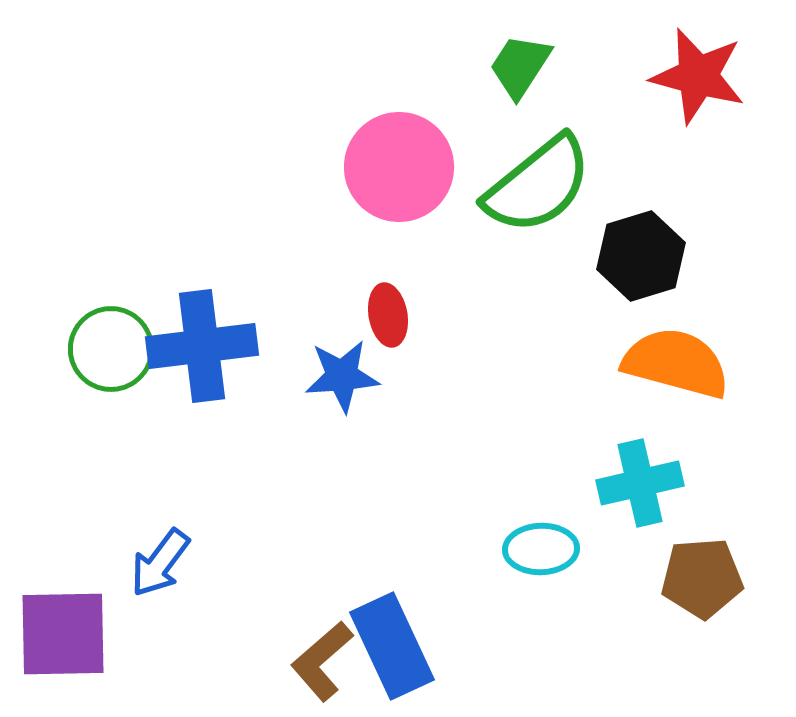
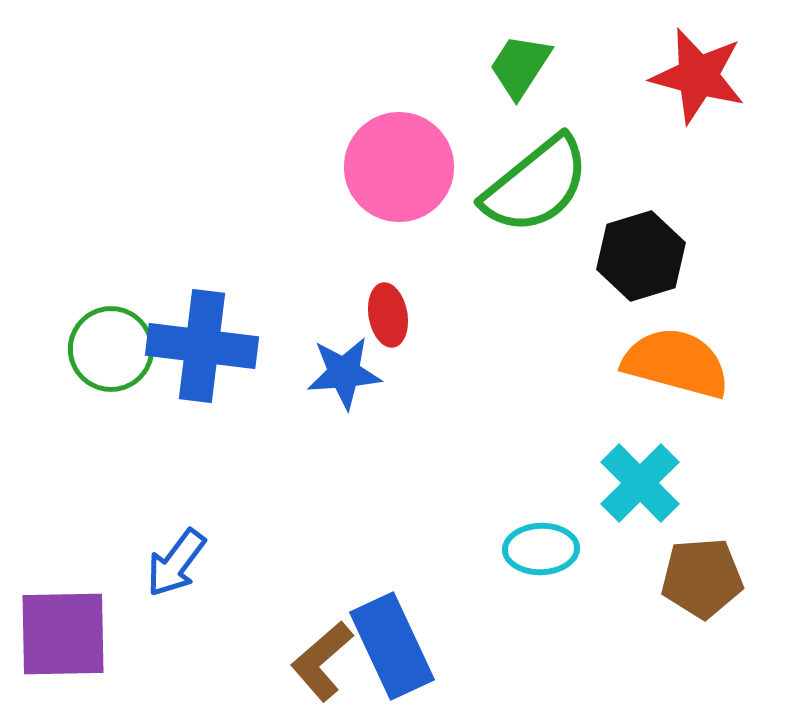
green semicircle: moved 2 px left
blue cross: rotated 14 degrees clockwise
blue star: moved 2 px right, 3 px up
cyan cross: rotated 32 degrees counterclockwise
blue arrow: moved 16 px right
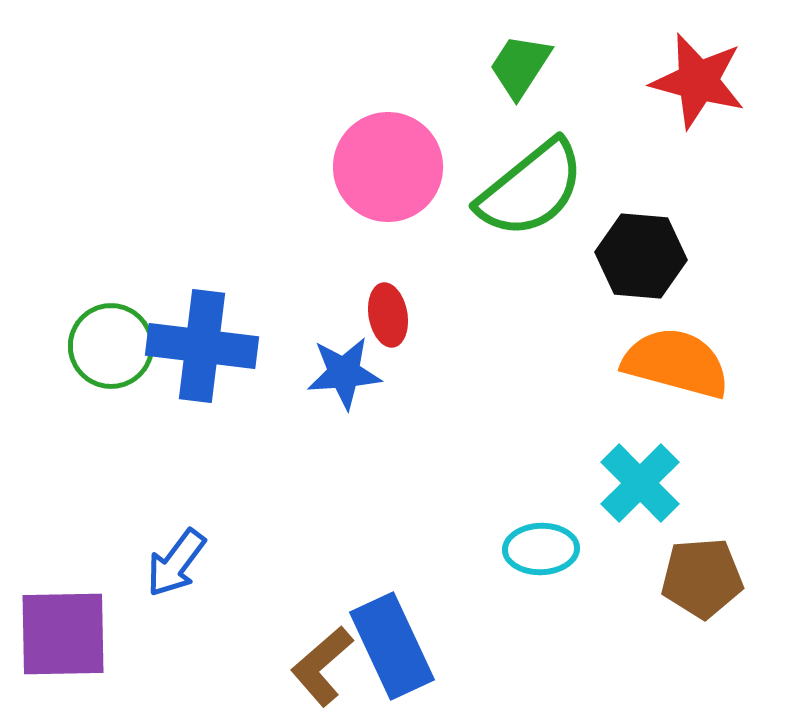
red star: moved 5 px down
pink circle: moved 11 px left
green semicircle: moved 5 px left, 4 px down
black hexagon: rotated 22 degrees clockwise
green circle: moved 3 px up
brown L-shape: moved 5 px down
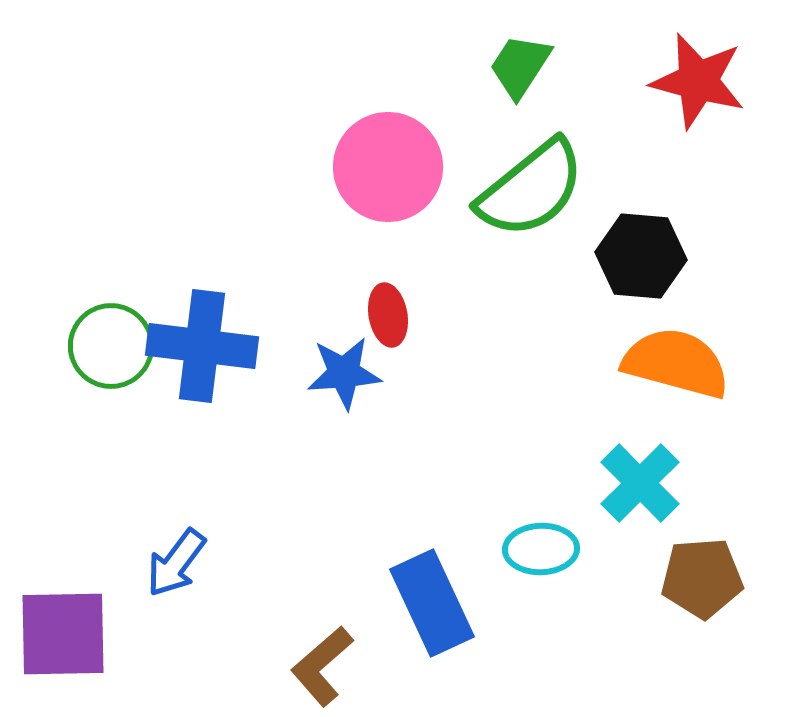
blue rectangle: moved 40 px right, 43 px up
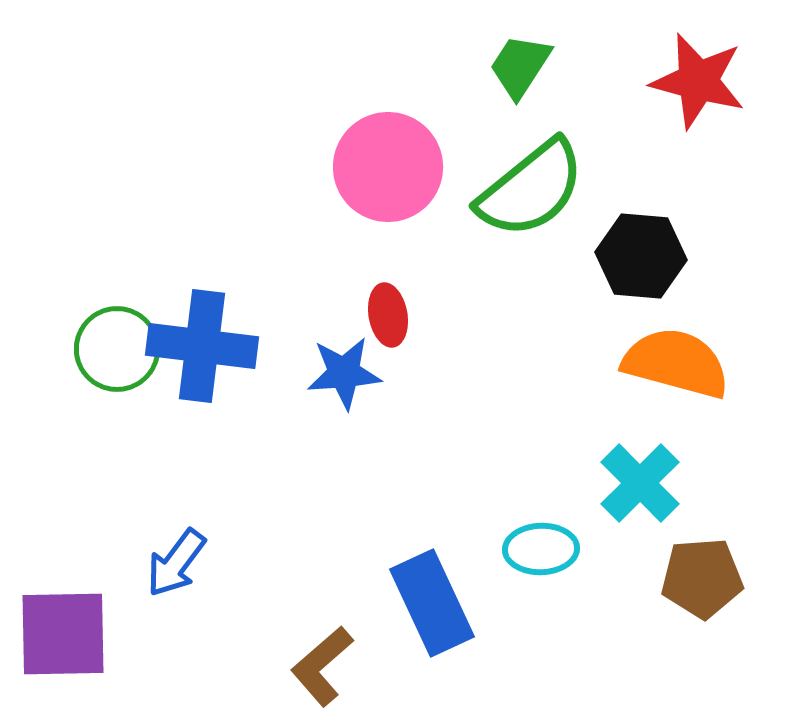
green circle: moved 6 px right, 3 px down
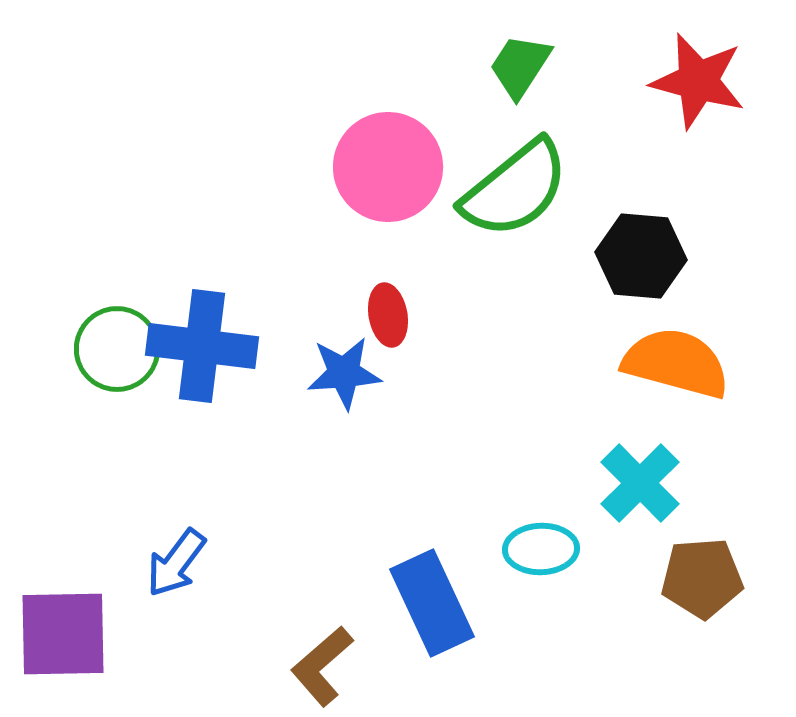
green semicircle: moved 16 px left
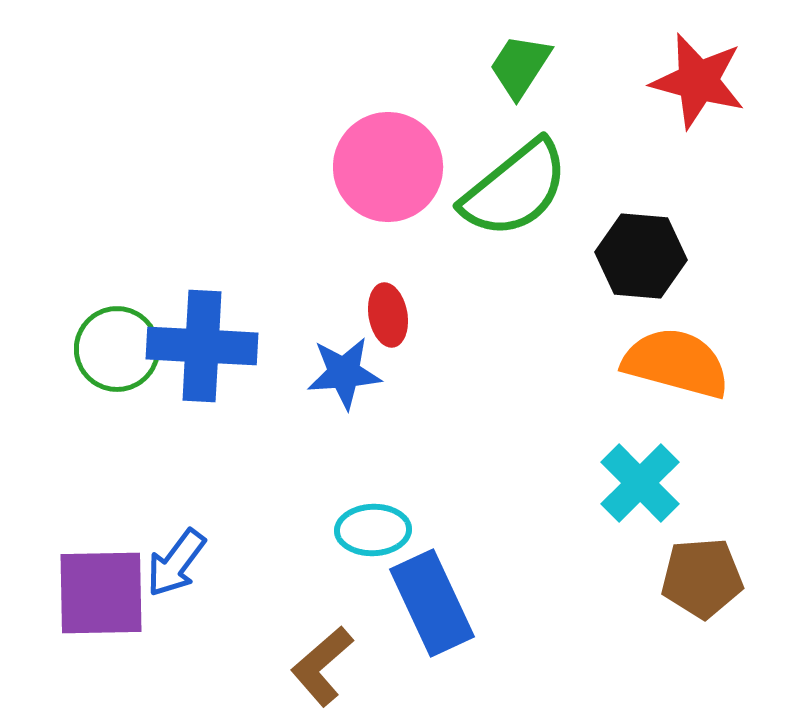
blue cross: rotated 4 degrees counterclockwise
cyan ellipse: moved 168 px left, 19 px up
purple square: moved 38 px right, 41 px up
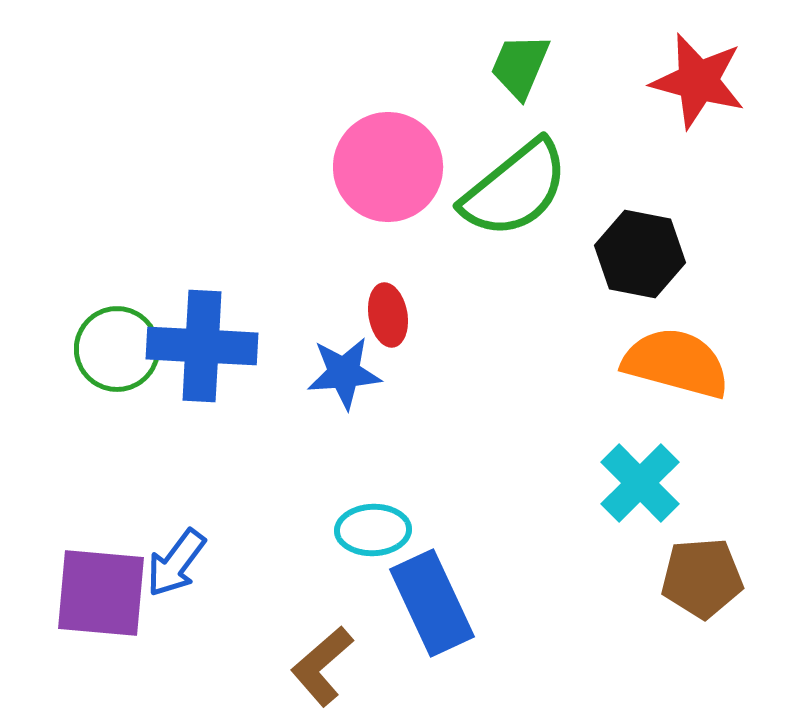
green trapezoid: rotated 10 degrees counterclockwise
black hexagon: moved 1 px left, 2 px up; rotated 6 degrees clockwise
purple square: rotated 6 degrees clockwise
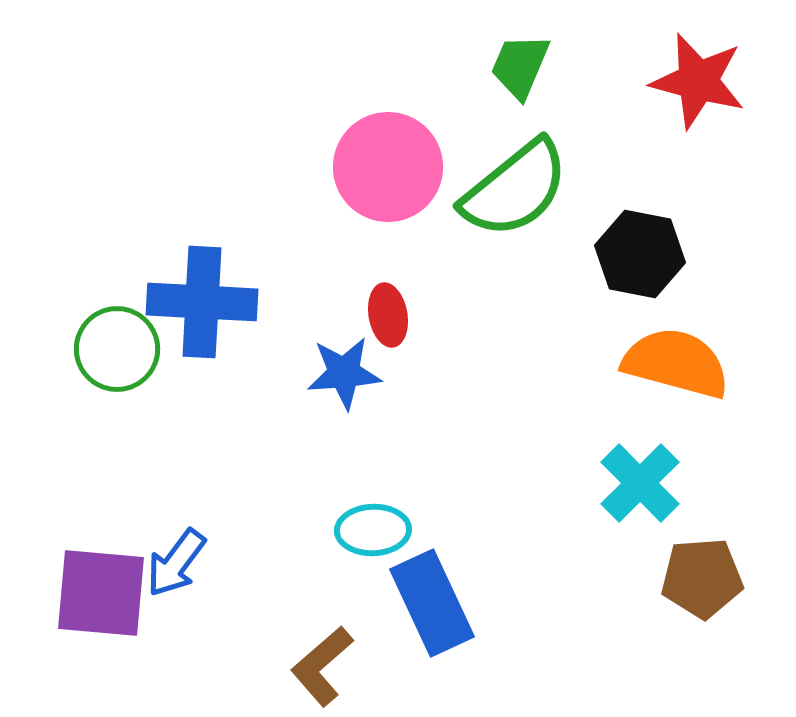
blue cross: moved 44 px up
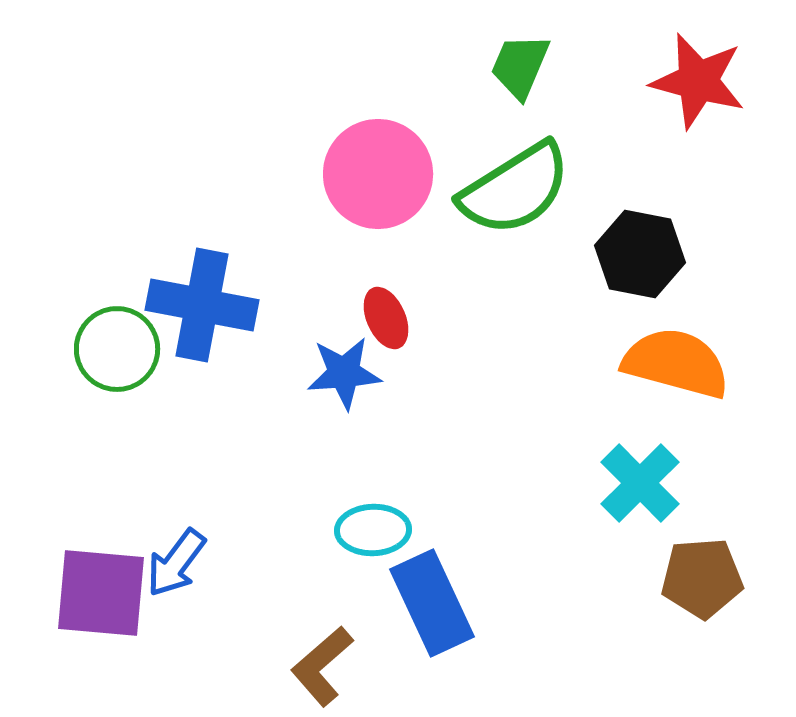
pink circle: moved 10 px left, 7 px down
green semicircle: rotated 7 degrees clockwise
blue cross: moved 3 px down; rotated 8 degrees clockwise
red ellipse: moved 2 px left, 3 px down; rotated 14 degrees counterclockwise
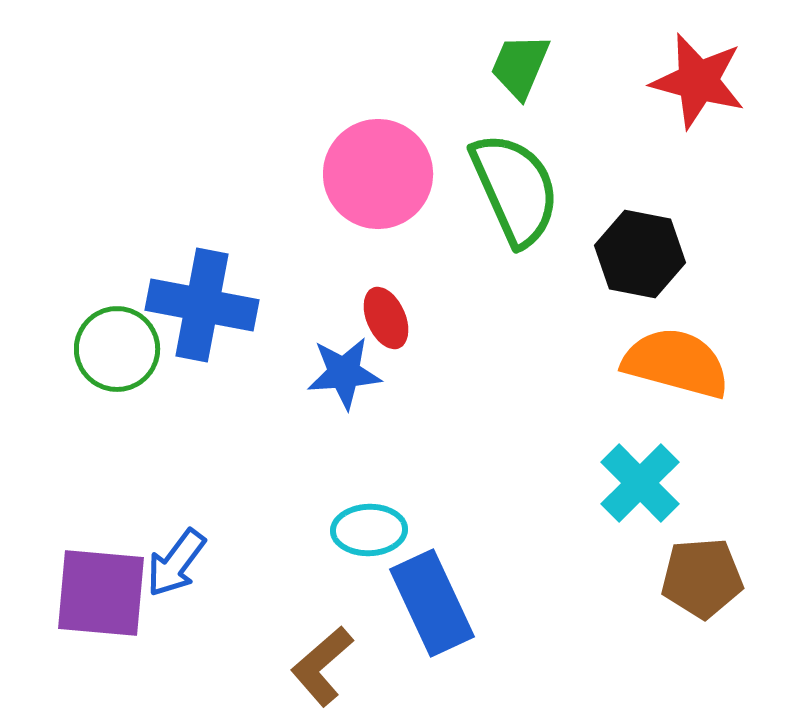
green semicircle: rotated 82 degrees counterclockwise
cyan ellipse: moved 4 px left
